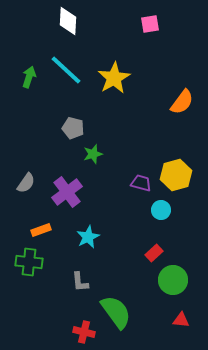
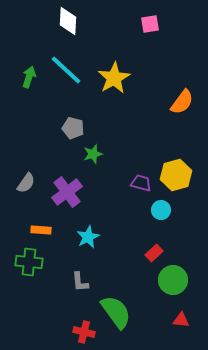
orange rectangle: rotated 24 degrees clockwise
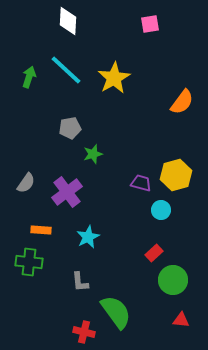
gray pentagon: moved 3 px left; rotated 25 degrees counterclockwise
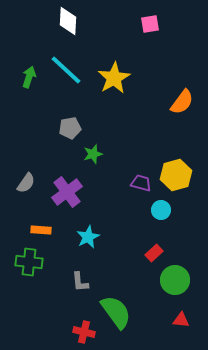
green circle: moved 2 px right
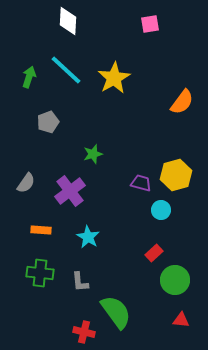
gray pentagon: moved 22 px left, 6 px up; rotated 10 degrees counterclockwise
purple cross: moved 3 px right, 1 px up
cyan star: rotated 15 degrees counterclockwise
green cross: moved 11 px right, 11 px down
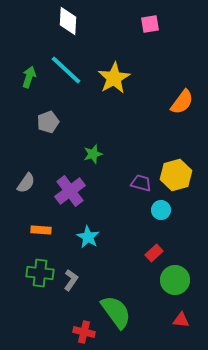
gray L-shape: moved 9 px left, 2 px up; rotated 140 degrees counterclockwise
